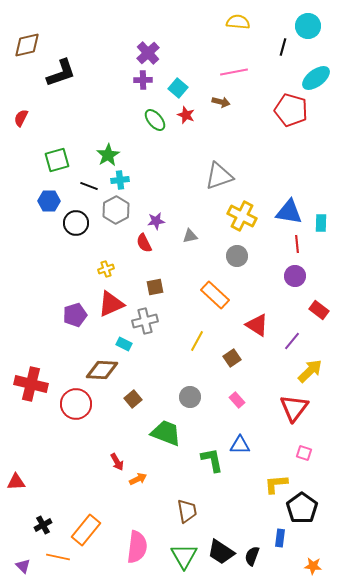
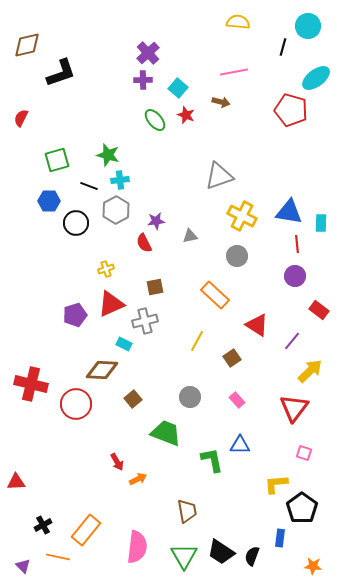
green star at (108, 155): rotated 25 degrees counterclockwise
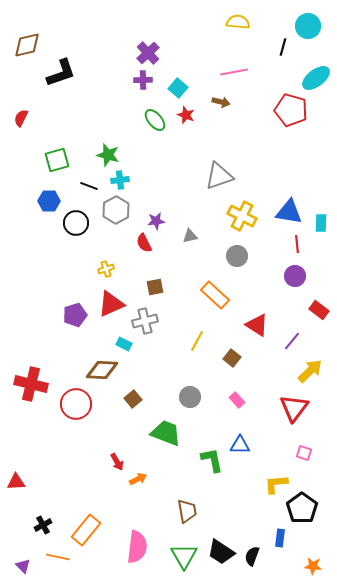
brown square at (232, 358): rotated 18 degrees counterclockwise
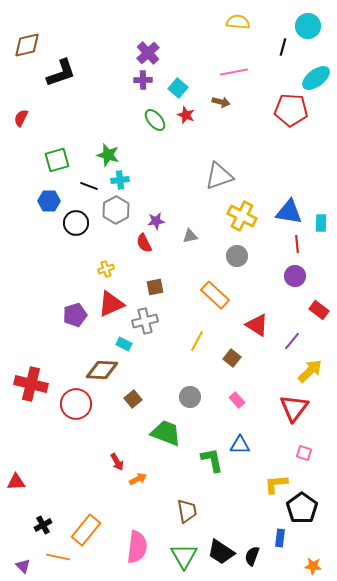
red pentagon at (291, 110): rotated 12 degrees counterclockwise
